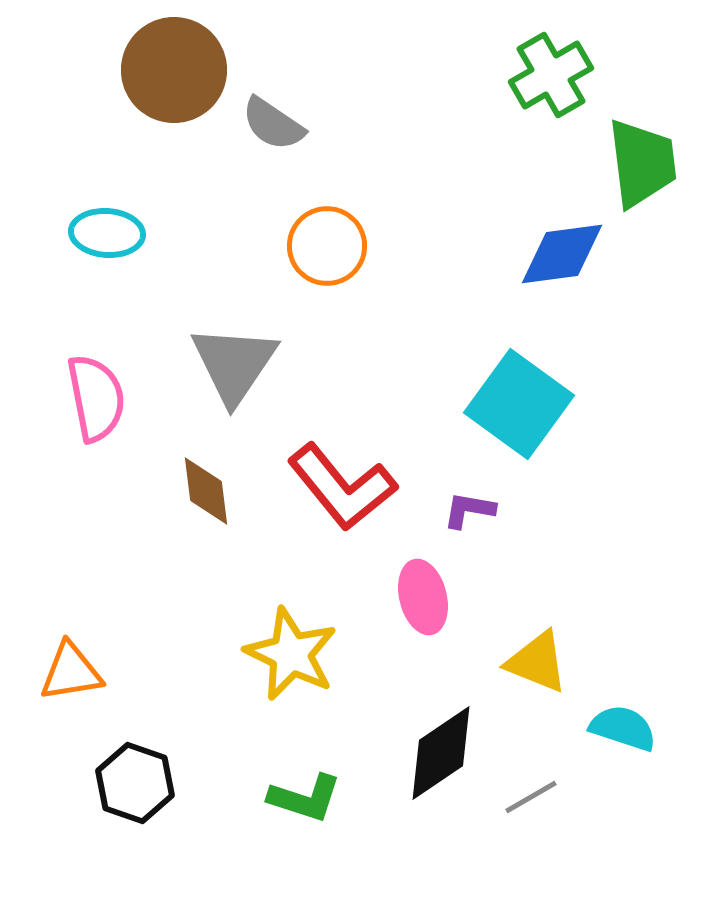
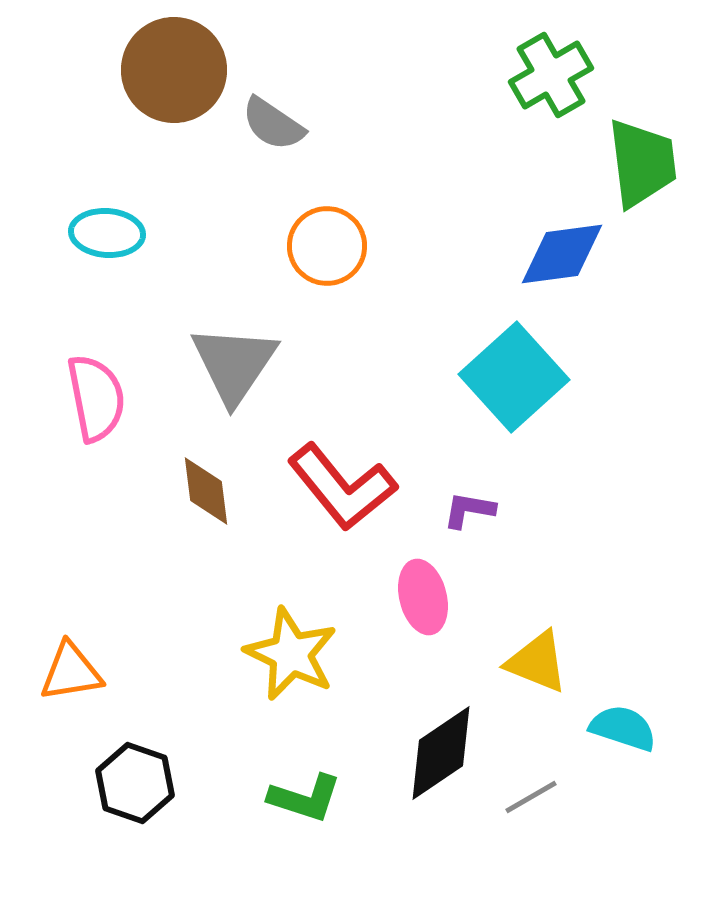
cyan square: moved 5 px left, 27 px up; rotated 12 degrees clockwise
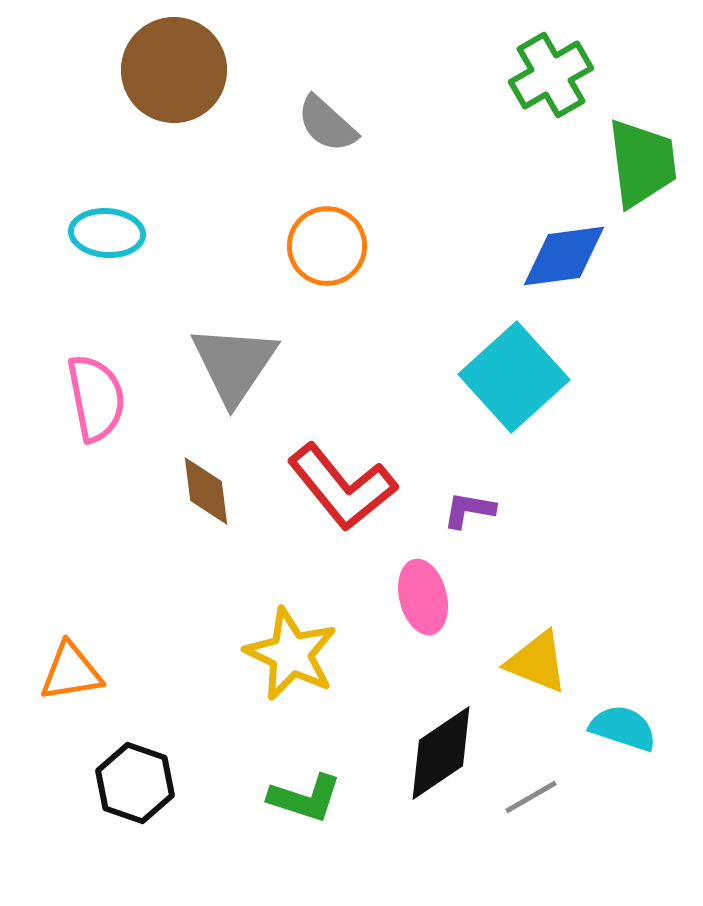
gray semicircle: moved 54 px right; rotated 8 degrees clockwise
blue diamond: moved 2 px right, 2 px down
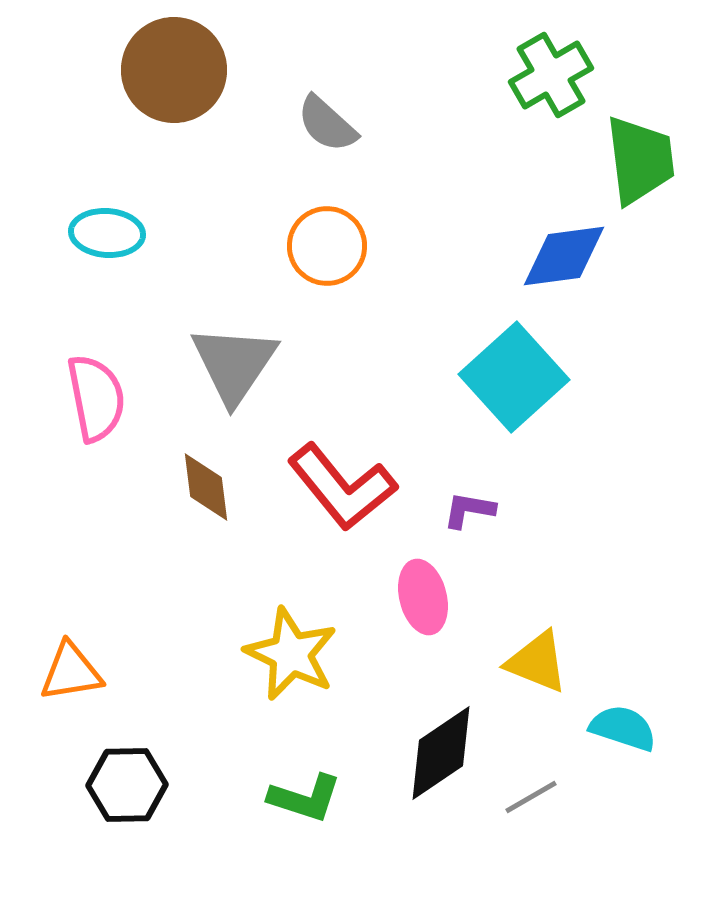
green trapezoid: moved 2 px left, 3 px up
brown diamond: moved 4 px up
black hexagon: moved 8 px left, 2 px down; rotated 20 degrees counterclockwise
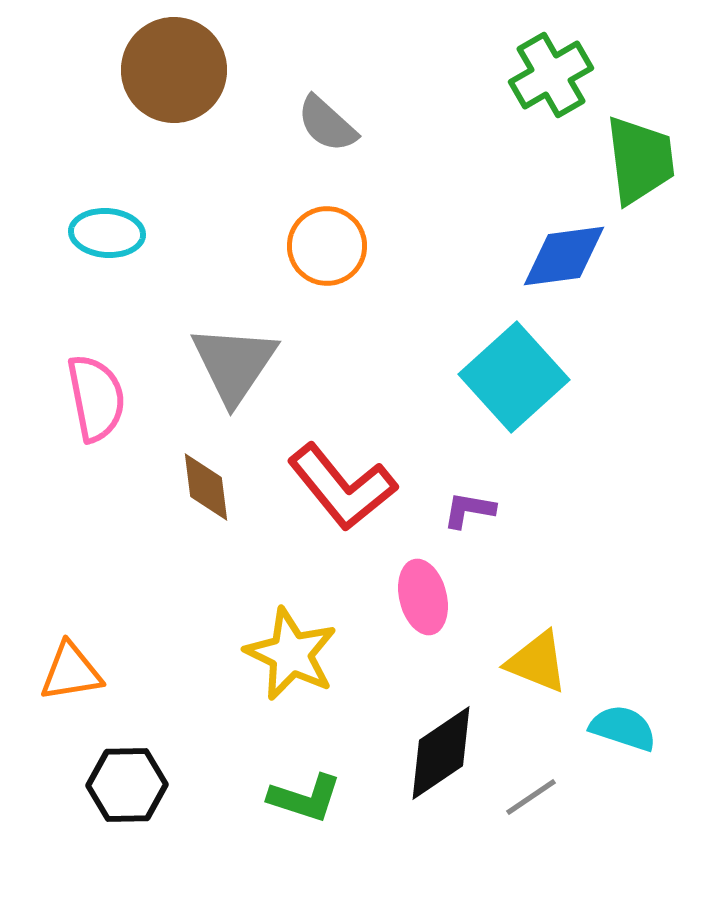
gray line: rotated 4 degrees counterclockwise
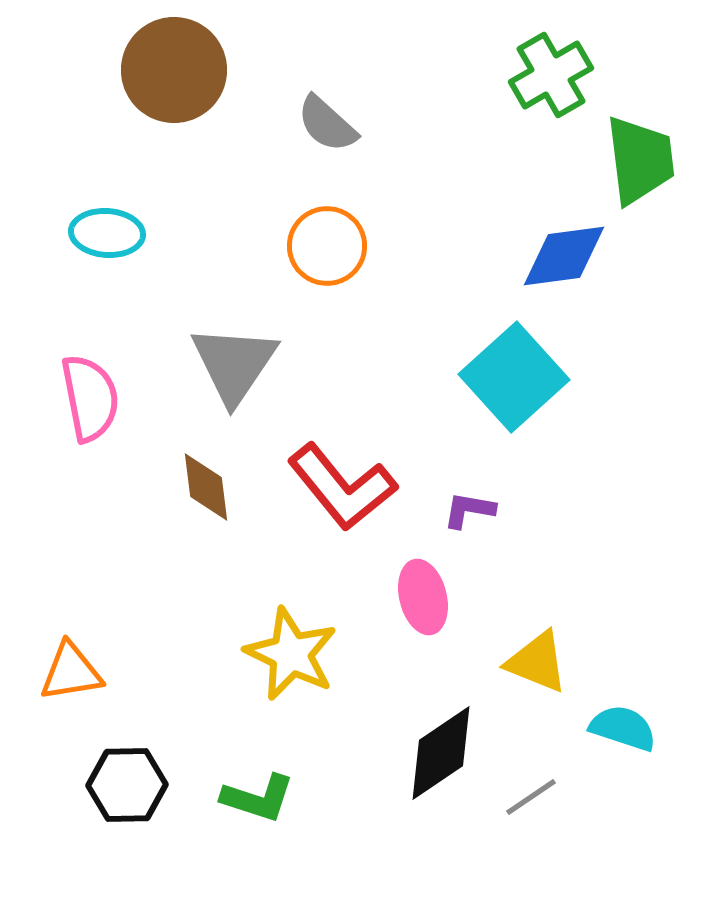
pink semicircle: moved 6 px left
green L-shape: moved 47 px left
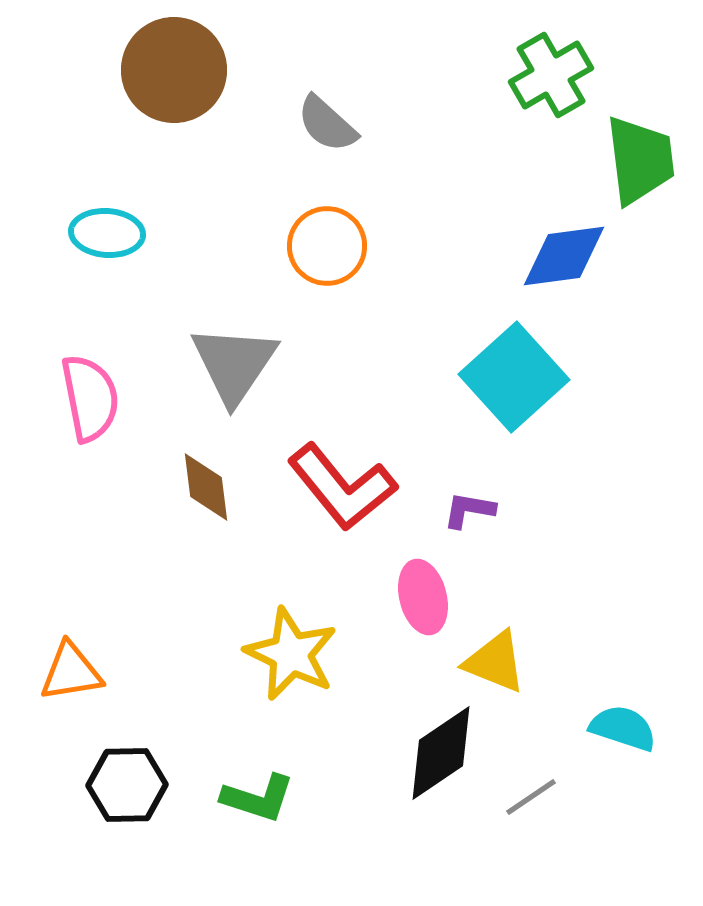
yellow triangle: moved 42 px left
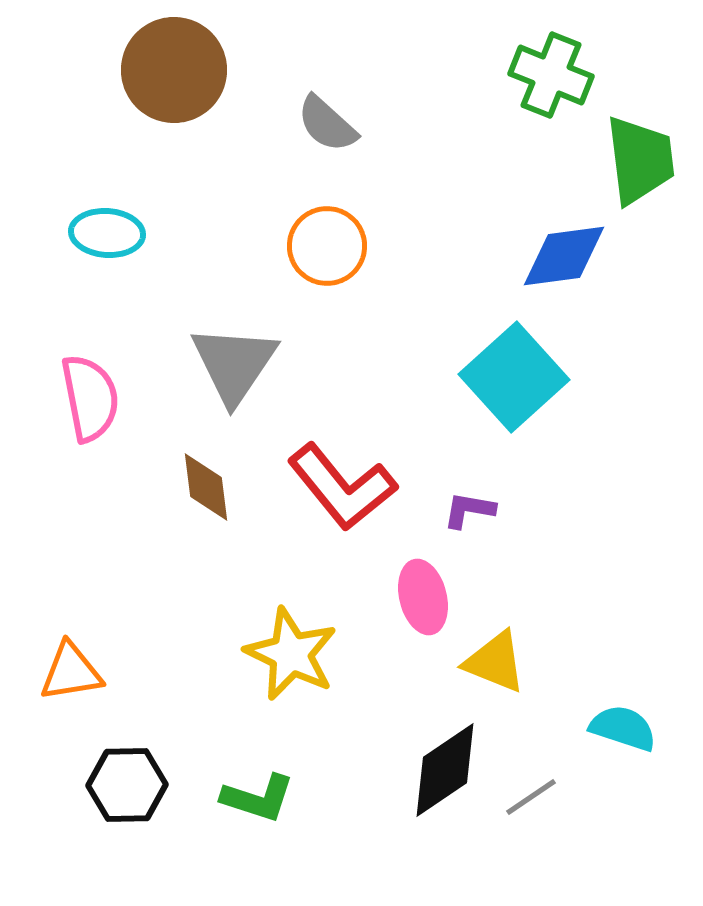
green cross: rotated 38 degrees counterclockwise
black diamond: moved 4 px right, 17 px down
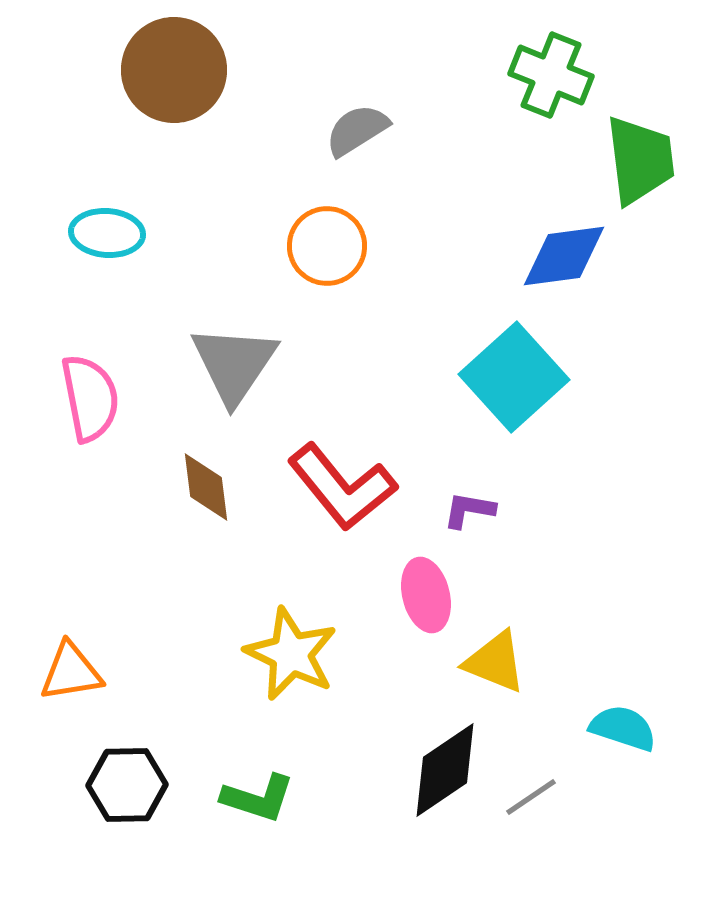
gray semicircle: moved 30 px right, 6 px down; rotated 106 degrees clockwise
pink ellipse: moved 3 px right, 2 px up
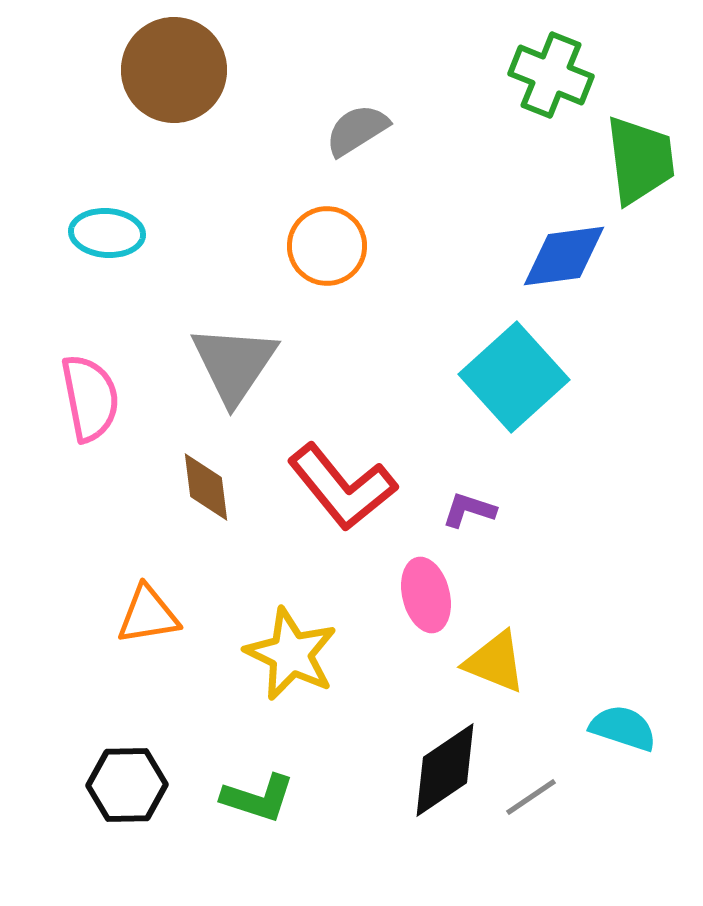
purple L-shape: rotated 8 degrees clockwise
orange triangle: moved 77 px right, 57 px up
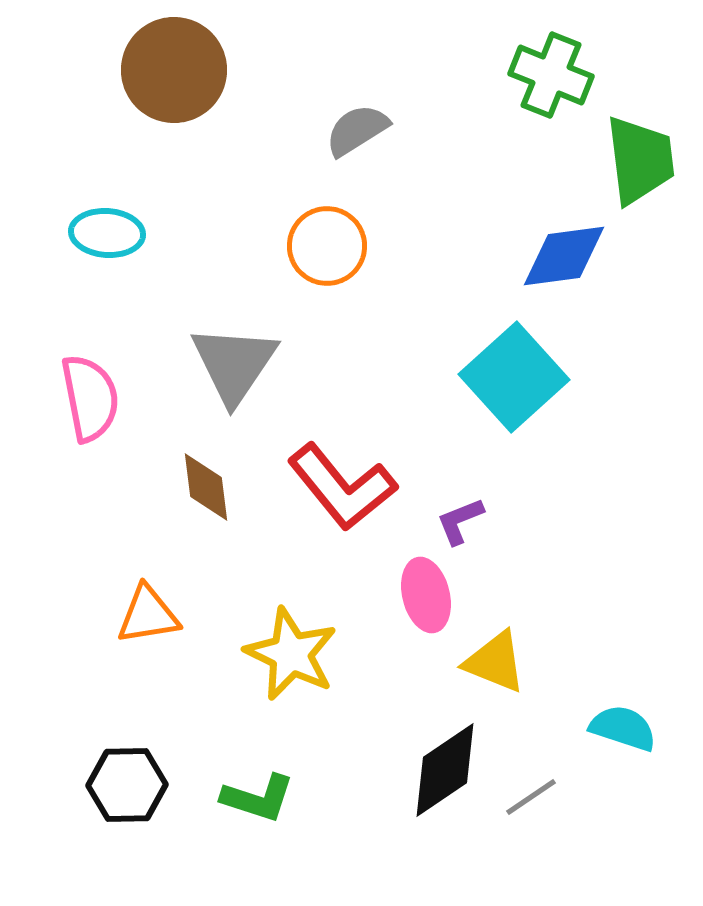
purple L-shape: moved 9 px left, 11 px down; rotated 40 degrees counterclockwise
